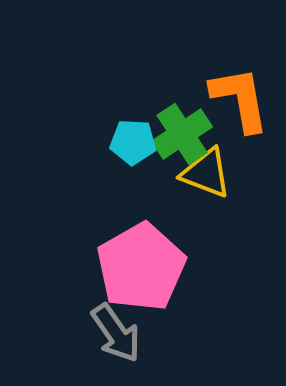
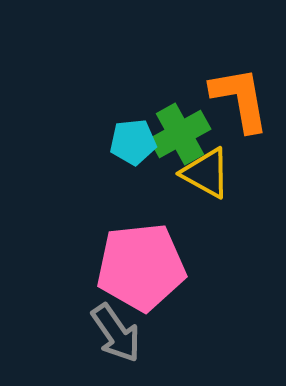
green cross: moved 2 px left; rotated 4 degrees clockwise
cyan pentagon: rotated 9 degrees counterclockwise
yellow triangle: rotated 8 degrees clockwise
pink pentagon: rotated 24 degrees clockwise
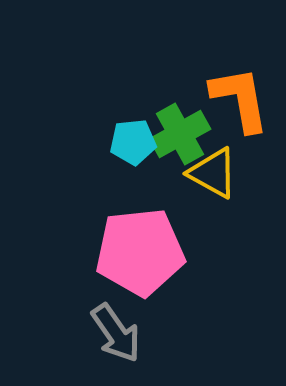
yellow triangle: moved 7 px right
pink pentagon: moved 1 px left, 15 px up
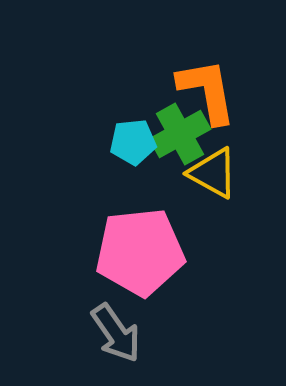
orange L-shape: moved 33 px left, 8 px up
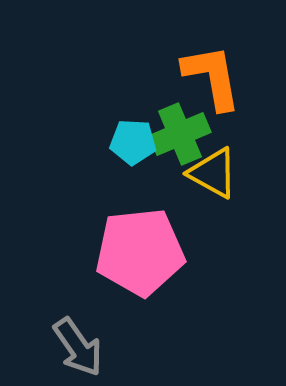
orange L-shape: moved 5 px right, 14 px up
green cross: rotated 6 degrees clockwise
cyan pentagon: rotated 9 degrees clockwise
gray arrow: moved 38 px left, 14 px down
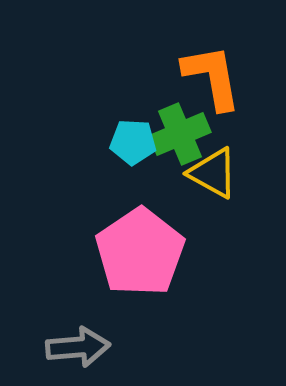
pink pentagon: rotated 28 degrees counterclockwise
gray arrow: rotated 60 degrees counterclockwise
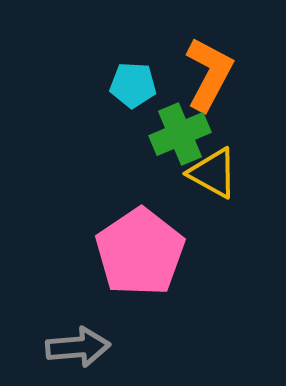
orange L-shape: moved 3 px left, 3 px up; rotated 38 degrees clockwise
cyan pentagon: moved 57 px up
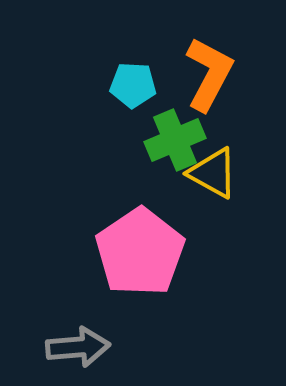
green cross: moved 5 px left, 6 px down
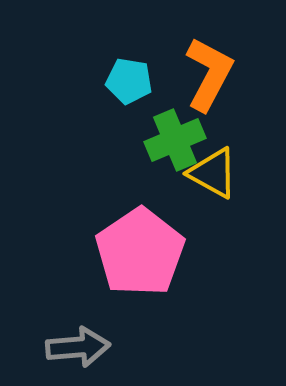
cyan pentagon: moved 4 px left, 4 px up; rotated 6 degrees clockwise
